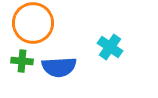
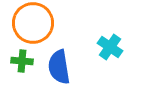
blue semicircle: rotated 84 degrees clockwise
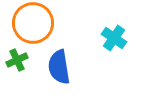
cyan cross: moved 4 px right, 9 px up
green cross: moved 5 px left, 1 px up; rotated 30 degrees counterclockwise
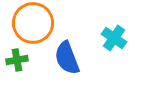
green cross: rotated 15 degrees clockwise
blue semicircle: moved 8 px right, 9 px up; rotated 12 degrees counterclockwise
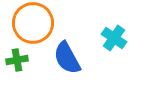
blue semicircle: rotated 8 degrees counterclockwise
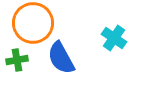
blue semicircle: moved 6 px left
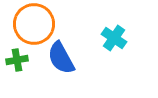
orange circle: moved 1 px right, 1 px down
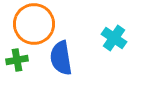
blue semicircle: rotated 20 degrees clockwise
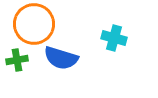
cyan cross: rotated 20 degrees counterclockwise
blue semicircle: rotated 64 degrees counterclockwise
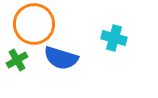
green cross: rotated 20 degrees counterclockwise
